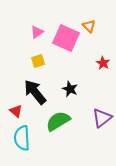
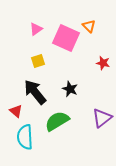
pink triangle: moved 1 px left, 3 px up
red star: rotated 16 degrees counterclockwise
green semicircle: moved 1 px left
cyan semicircle: moved 3 px right, 1 px up
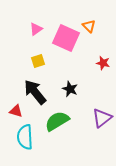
red triangle: rotated 24 degrees counterclockwise
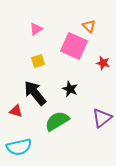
pink square: moved 8 px right, 8 px down
black arrow: moved 1 px down
cyan semicircle: moved 6 px left, 10 px down; rotated 100 degrees counterclockwise
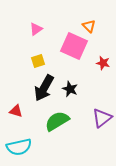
black arrow: moved 9 px right, 5 px up; rotated 112 degrees counterclockwise
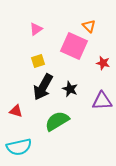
black arrow: moved 1 px left, 1 px up
purple triangle: moved 17 px up; rotated 35 degrees clockwise
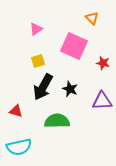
orange triangle: moved 3 px right, 8 px up
green semicircle: rotated 30 degrees clockwise
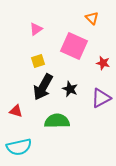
purple triangle: moved 1 px left, 3 px up; rotated 25 degrees counterclockwise
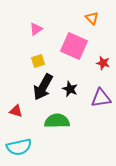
purple triangle: rotated 20 degrees clockwise
